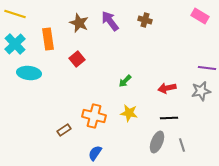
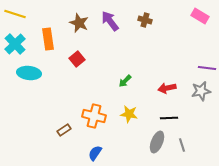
yellow star: moved 1 px down
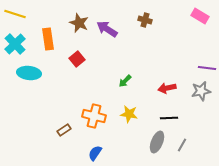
purple arrow: moved 3 px left, 8 px down; rotated 20 degrees counterclockwise
gray line: rotated 48 degrees clockwise
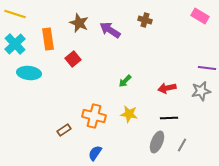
purple arrow: moved 3 px right, 1 px down
red square: moved 4 px left
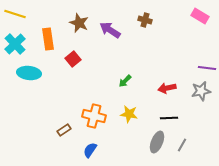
blue semicircle: moved 5 px left, 3 px up
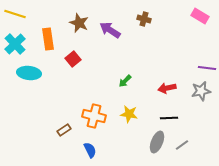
brown cross: moved 1 px left, 1 px up
gray line: rotated 24 degrees clockwise
blue semicircle: rotated 119 degrees clockwise
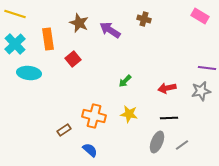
blue semicircle: rotated 21 degrees counterclockwise
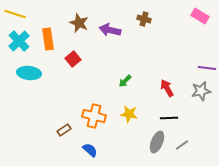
purple arrow: rotated 20 degrees counterclockwise
cyan cross: moved 4 px right, 3 px up
red arrow: rotated 72 degrees clockwise
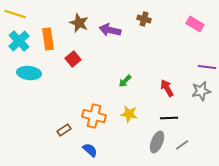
pink rectangle: moved 5 px left, 8 px down
purple line: moved 1 px up
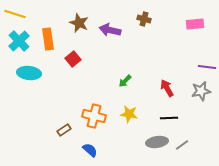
pink rectangle: rotated 36 degrees counterclockwise
gray ellipse: rotated 60 degrees clockwise
